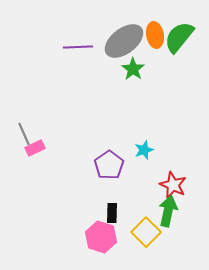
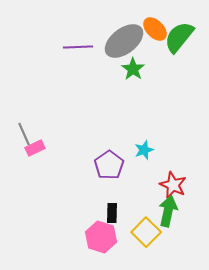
orange ellipse: moved 6 px up; rotated 35 degrees counterclockwise
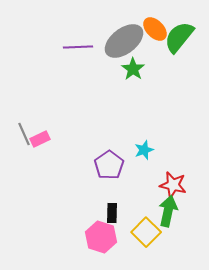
pink rectangle: moved 5 px right, 9 px up
red star: rotated 12 degrees counterclockwise
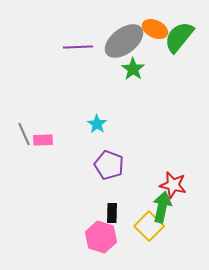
orange ellipse: rotated 20 degrees counterclockwise
pink rectangle: moved 3 px right, 1 px down; rotated 24 degrees clockwise
cyan star: moved 47 px left, 26 px up; rotated 18 degrees counterclockwise
purple pentagon: rotated 16 degrees counterclockwise
green arrow: moved 6 px left, 4 px up
yellow square: moved 3 px right, 6 px up
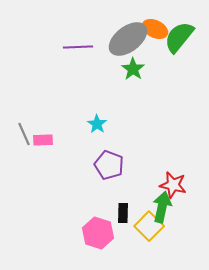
gray ellipse: moved 4 px right, 2 px up
black rectangle: moved 11 px right
pink hexagon: moved 3 px left, 4 px up
